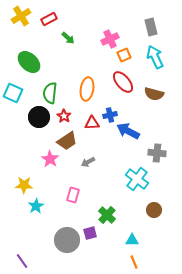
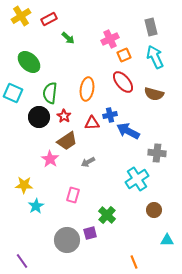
cyan cross: rotated 20 degrees clockwise
cyan triangle: moved 35 px right
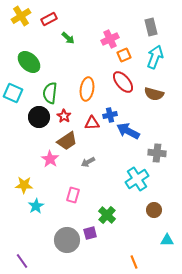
cyan arrow: rotated 45 degrees clockwise
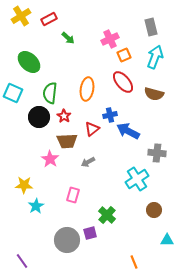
red triangle: moved 6 px down; rotated 35 degrees counterclockwise
brown trapezoid: rotated 30 degrees clockwise
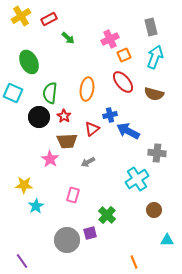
green ellipse: rotated 20 degrees clockwise
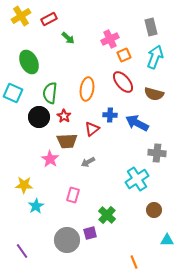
blue cross: rotated 16 degrees clockwise
blue arrow: moved 9 px right, 8 px up
purple line: moved 10 px up
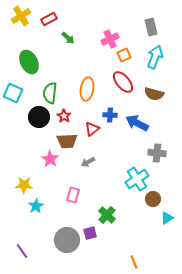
brown circle: moved 1 px left, 11 px up
cyan triangle: moved 22 px up; rotated 32 degrees counterclockwise
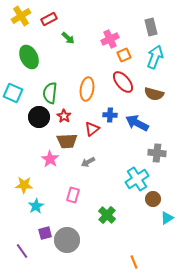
green ellipse: moved 5 px up
purple square: moved 45 px left
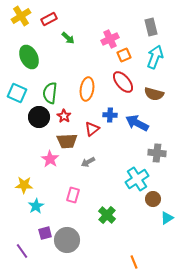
cyan square: moved 4 px right
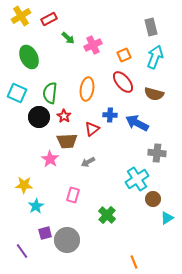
pink cross: moved 17 px left, 6 px down
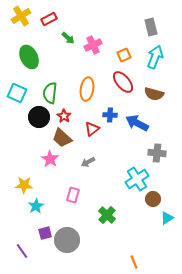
brown trapezoid: moved 5 px left, 3 px up; rotated 45 degrees clockwise
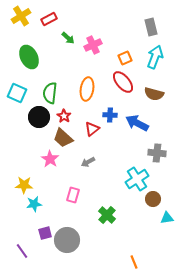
orange square: moved 1 px right, 3 px down
brown trapezoid: moved 1 px right
cyan star: moved 2 px left, 2 px up; rotated 21 degrees clockwise
cyan triangle: rotated 24 degrees clockwise
